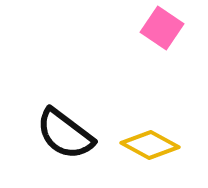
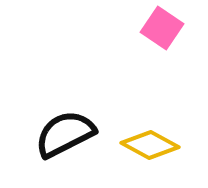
black semicircle: rotated 116 degrees clockwise
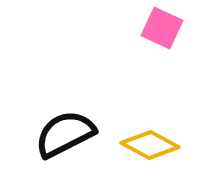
pink square: rotated 9 degrees counterclockwise
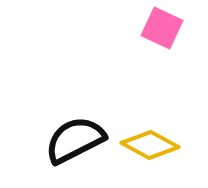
black semicircle: moved 10 px right, 6 px down
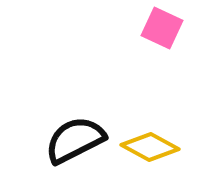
yellow diamond: moved 2 px down
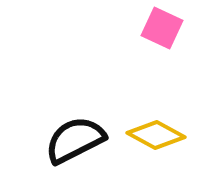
yellow diamond: moved 6 px right, 12 px up
